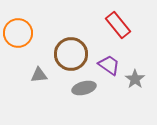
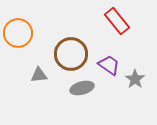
red rectangle: moved 1 px left, 4 px up
gray ellipse: moved 2 px left
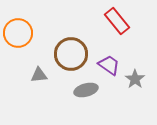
gray ellipse: moved 4 px right, 2 px down
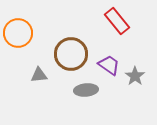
gray star: moved 3 px up
gray ellipse: rotated 10 degrees clockwise
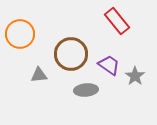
orange circle: moved 2 px right, 1 px down
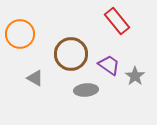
gray triangle: moved 4 px left, 3 px down; rotated 36 degrees clockwise
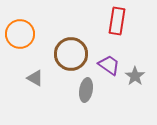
red rectangle: rotated 48 degrees clockwise
gray ellipse: rotated 75 degrees counterclockwise
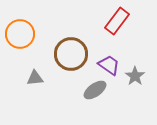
red rectangle: rotated 28 degrees clockwise
gray triangle: rotated 36 degrees counterclockwise
gray ellipse: moved 9 px right; rotated 45 degrees clockwise
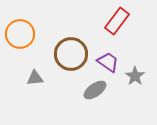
purple trapezoid: moved 1 px left, 3 px up
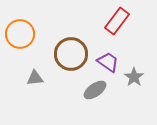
gray star: moved 1 px left, 1 px down
